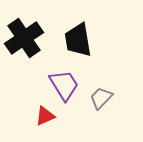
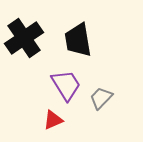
purple trapezoid: moved 2 px right
red triangle: moved 8 px right, 4 px down
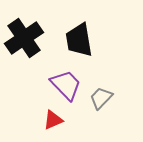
black trapezoid: moved 1 px right
purple trapezoid: rotated 12 degrees counterclockwise
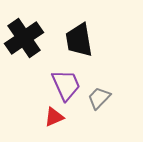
purple trapezoid: rotated 20 degrees clockwise
gray trapezoid: moved 2 px left
red triangle: moved 1 px right, 3 px up
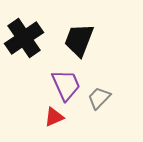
black trapezoid: rotated 30 degrees clockwise
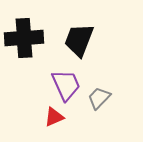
black cross: rotated 30 degrees clockwise
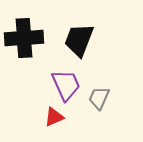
gray trapezoid: rotated 20 degrees counterclockwise
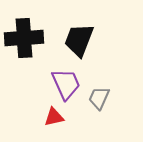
purple trapezoid: moved 1 px up
red triangle: rotated 10 degrees clockwise
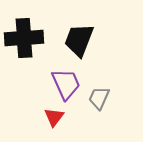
red triangle: rotated 40 degrees counterclockwise
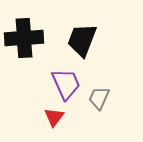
black trapezoid: moved 3 px right
